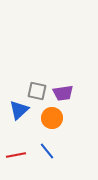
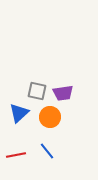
blue triangle: moved 3 px down
orange circle: moved 2 px left, 1 px up
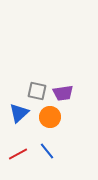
red line: moved 2 px right, 1 px up; rotated 18 degrees counterclockwise
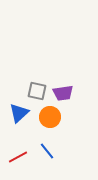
red line: moved 3 px down
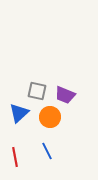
purple trapezoid: moved 2 px right, 2 px down; rotated 30 degrees clockwise
blue line: rotated 12 degrees clockwise
red line: moved 3 px left; rotated 72 degrees counterclockwise
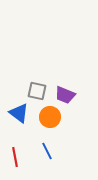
blue triangle: rotated 40 degrees counterclockwise
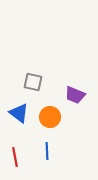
gray square: moved 4 px left, 9 px up
purple trapezoid: moved 10 px right
blue line: rotated 24 degrees clockwise
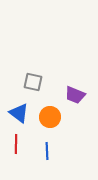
red line: moved 1 px right, 13 px up; rotated 12 degrees clockwise
